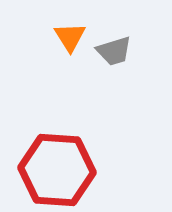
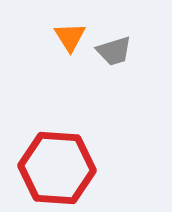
red hexagon: moved 2 px up
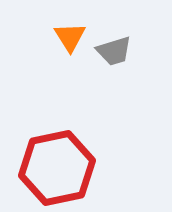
red hexagon: rotated 16 degrees counterclockwise
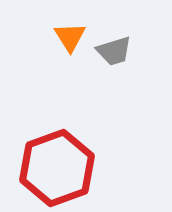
red hexagon: rotated 8 degrees counterclockwise
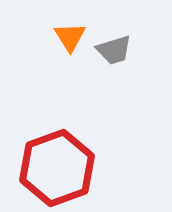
gray trapezoid: moved 1 px up
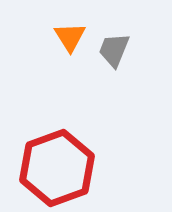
gray trapezoid: rotated 129 degrees clockwise
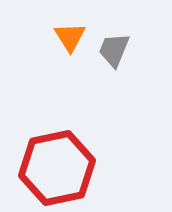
red hexagon: rotated 8 degrees clockwise
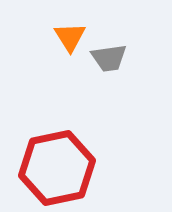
gray trapezoid: moved 5 px left, 8 px down; rotated 120 degrees counterclockwise
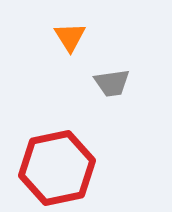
gray trapezoid: moved 3 px right, 25 px down
